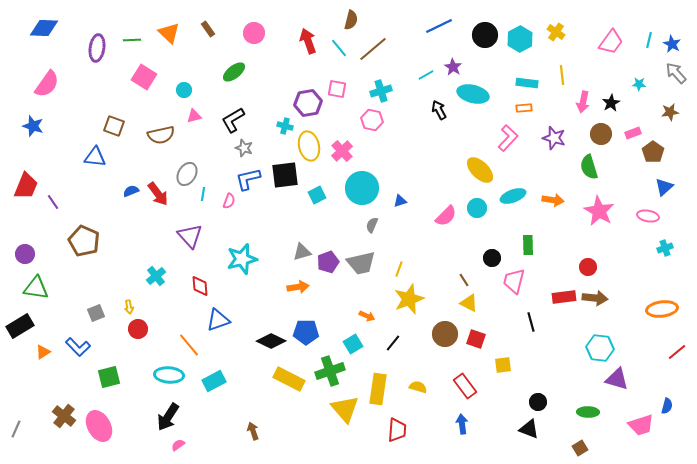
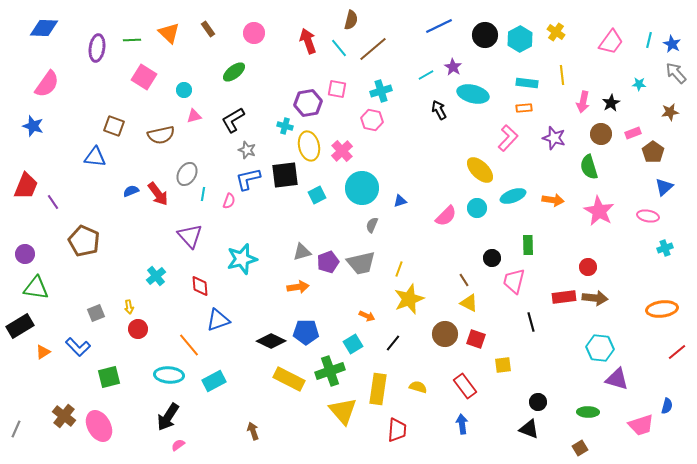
gray star at (244, 148): moved 3 px right, 2 px down
yellow triangle at (345, 409): moved 2 px left, 2 px down
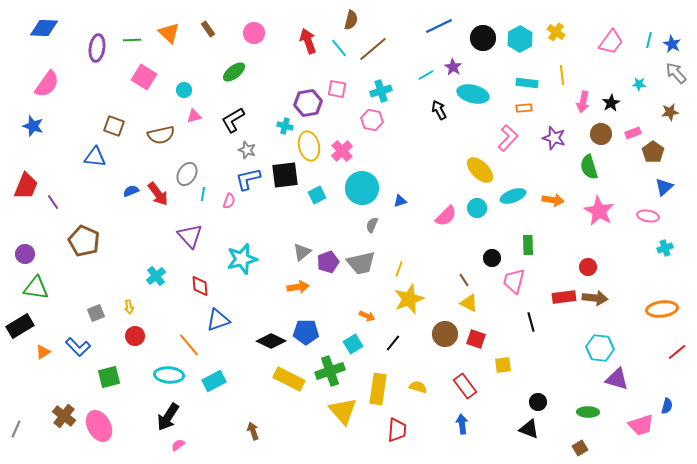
black circle at (485, 35): moved 2 px left, 3 px down
gray triangle at (302, 252): rotated 24 degrees counterclockwise
red circle at (138, 329): moved 3 px left, 7 px down
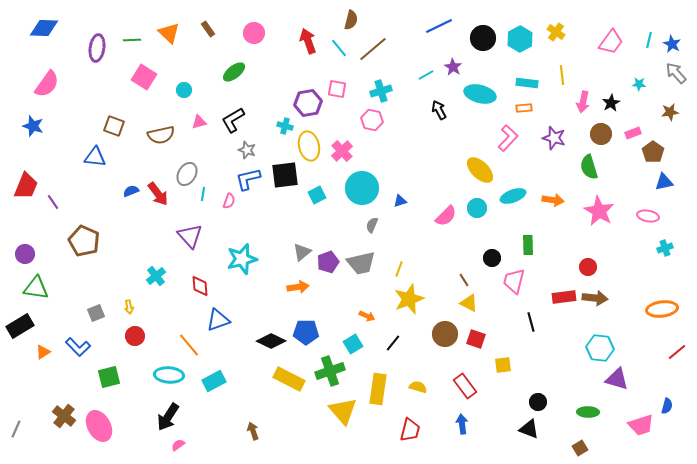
cyan ellipse at (473, 94): moved 7 px right
pink triangle at (194, 116): moved 5 px right, 6 px down
blue triangle at (664, 187): moved 5 px up; rotated 30 degrees clockwise
red trapezoid at (397, 430): moved 13 px right; rotated 10 degrees clockwise
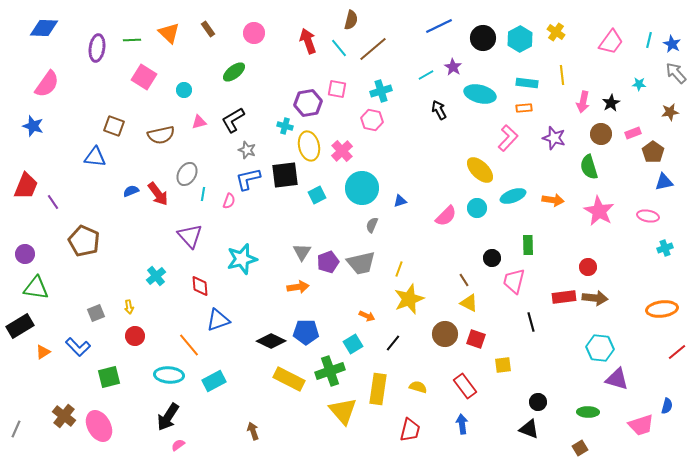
gray triangle at (302, 252): rotated 18 degrees counterclockwise
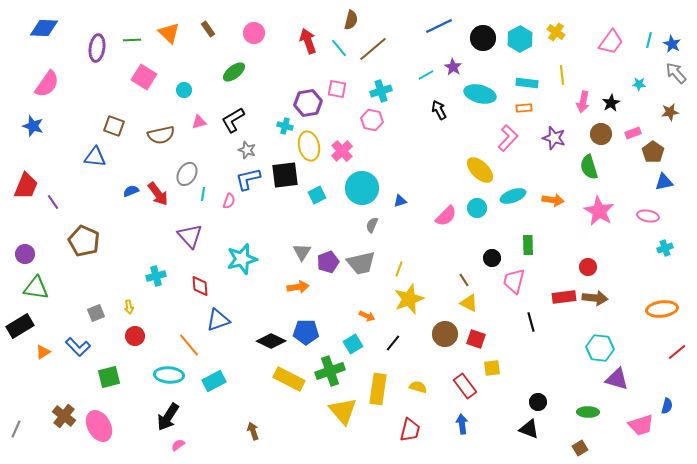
cyan cross at (156, 276): rotated 24 degrees clockwise
yellow square at (503, 365): moved 11 px left, 3 px down
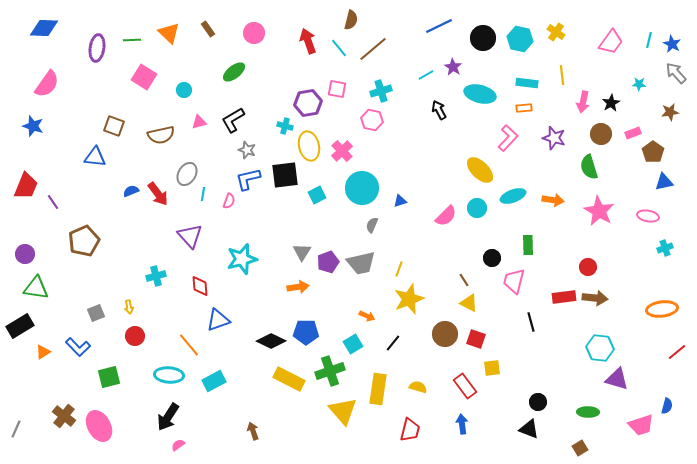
cyan hexagon at (520, 39): rotated 20 degrees counterclockwise
brown pentagon at (84, 241): rotated 24 degrees clockwise
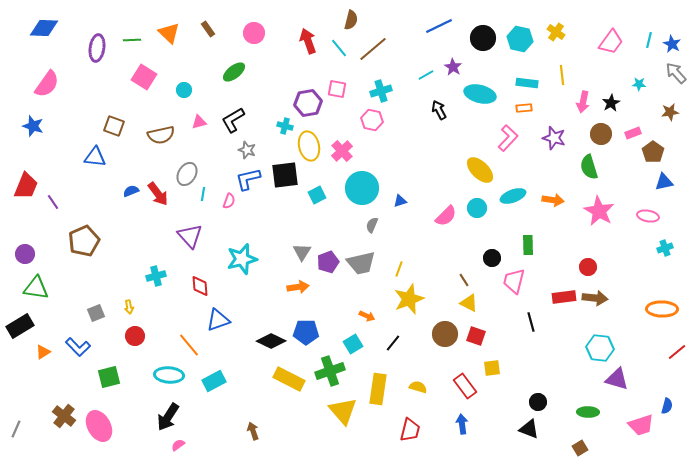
orange ellipse at (662, 309): rotated 8 degrees clockwise
red square at (476, 339): moved 3 px up
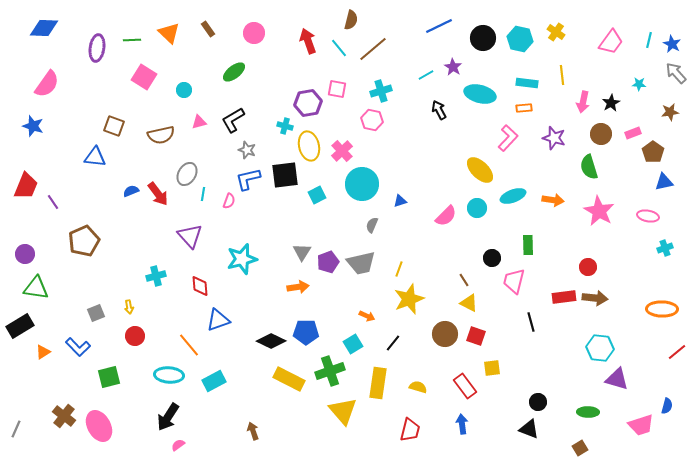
cyan circle at (362, 188): moved 4 px up
yellow rectangle at (378, 389): moved 6 px up
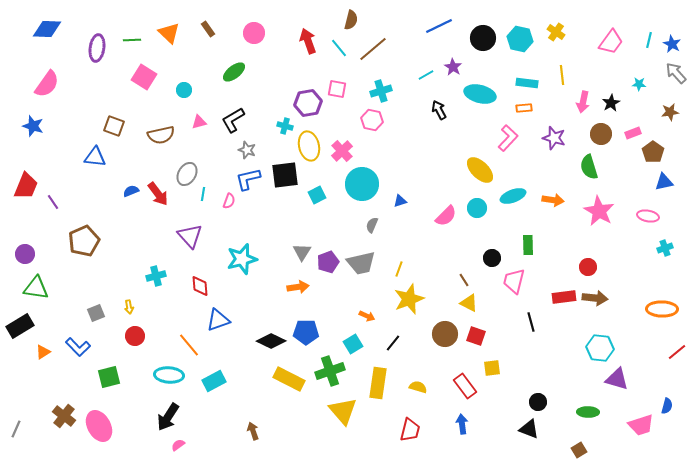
blue diamond at (44, 28): moved 3 px right, 1 px down
brown square at (580, 448): moved 1 px left, 2 px down
